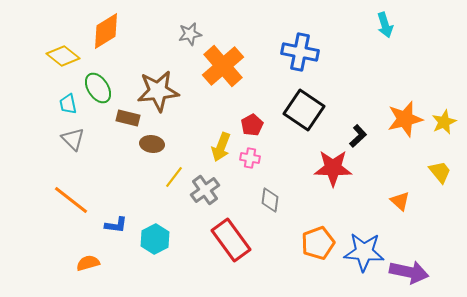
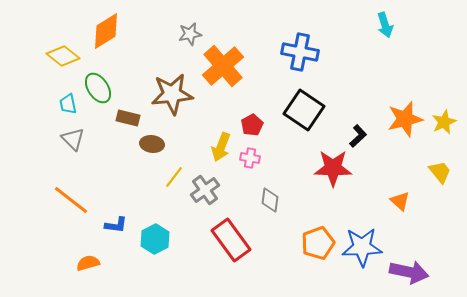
brown star: moved 14 px right, 3 px down
blue star: moved 2 px left, 5 px up; rotated 6 degrees counterclockwise
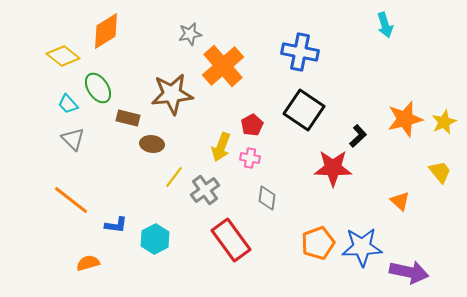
cyan trapezoid: rotated 30 degrees counterclockwise
gray diamond: moved 3 px left, 2 px up
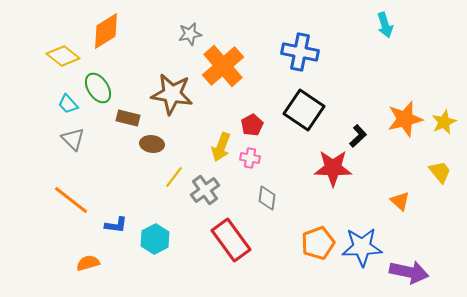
brown star: rotated 15 degrees clockwise
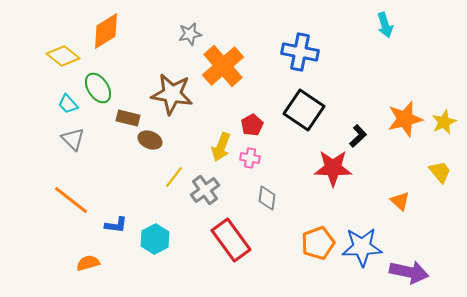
brown ellipse: moved 2 px left, 4 px up; rotated 15 degrees clockwise
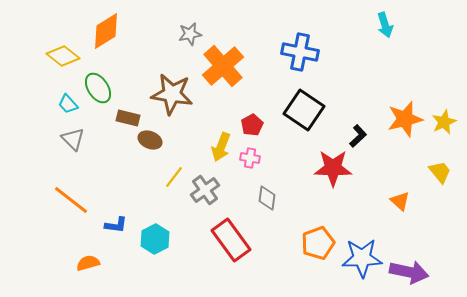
blue star: moved 11 px down
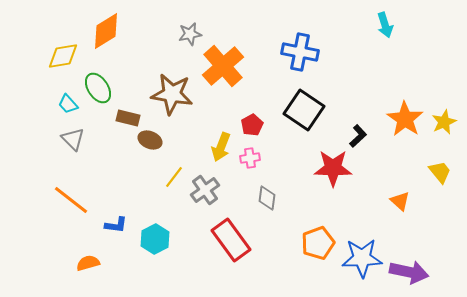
yellow diamond: rotated 48 degrees counterclockwise
orange star: rotated 24 degrees counterclockwise
pink cross: rotated 18 degrees counterclockwise
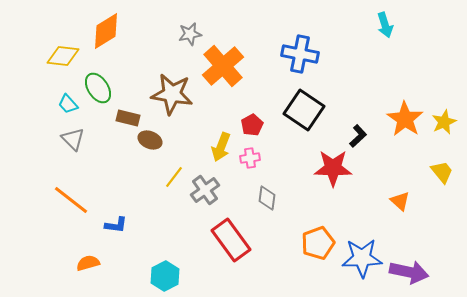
blue cross: moved 2 px down
yellow diamond: rotated 16 degrees clockwise
yellow trapezoid: moved 2 px right
cyan hexagon: moved 10 px right, 37 px down
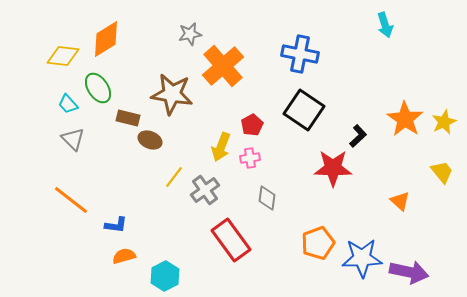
orange diamond: moved 8 px down
orange semicircle: moved 36 px right, 7 px up
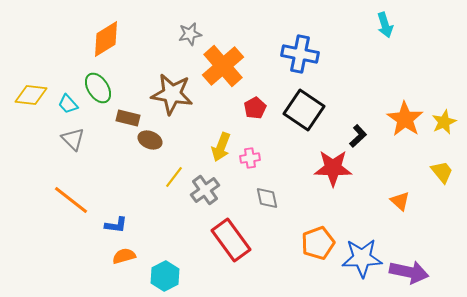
yellow diamond: moved 32 px left, 39 px down
red pentagon: moved 3 px right, 17 px up
gray diamond: rotated 20 degrees counterclockwise
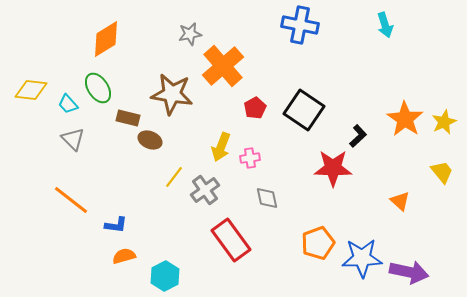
blue cross: moved 29 px up
yellow diamond: moved 5 px up
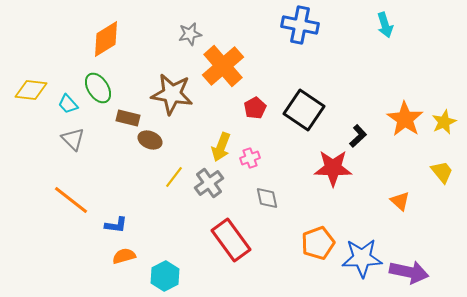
pink cross: rotated 12 degrees counterclockwise
gray cross: moved 4 px right, 7 px up
